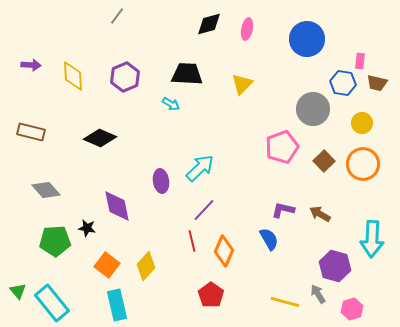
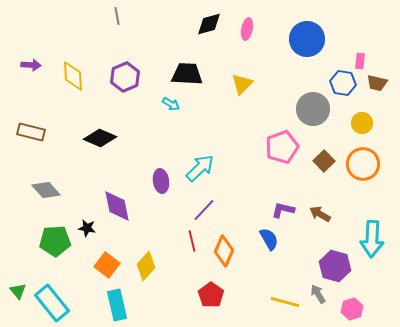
gray line at (117, 16): rotated 48 degrees counterclockwise
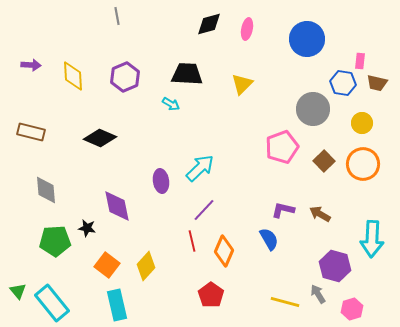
gray diamond at (46, 190): rotated 36 degrees clockwise
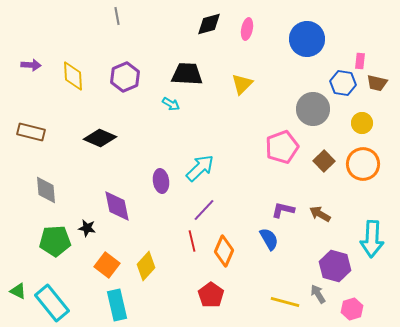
green triangle at (18, 291): rotated 24 degrees counterclockwise
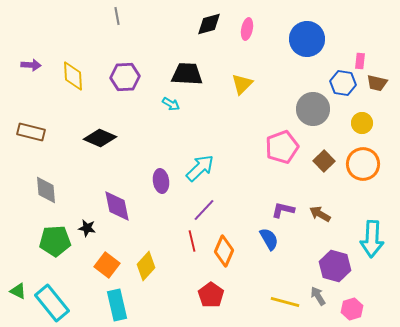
purple hexagon at (125, 77): rotated 20 degrees clockwise
gray arrow at (318, 294): moved 2 px down
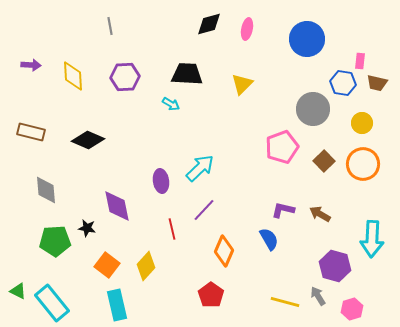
gray line at (117, 16): moved 7 px left, 10 px down
black diamond at (100, 138): moved 12 px left, 2 px down
red line at (192, 241): moved 20 px left, 12 px up
